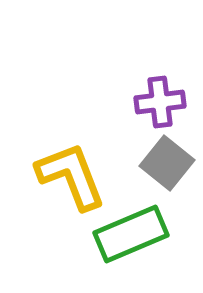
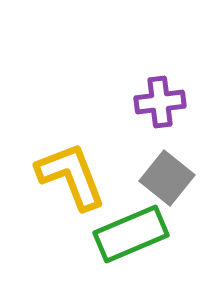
gray square: moved 15 px down
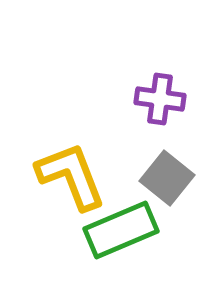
purple cross: moved 3 px up; rotated 15 degrees clockwise
green rectangle: moved 10 px left, 4 px up
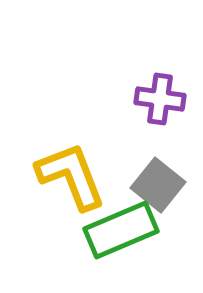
gray square: moved 9 px left, 7 px down
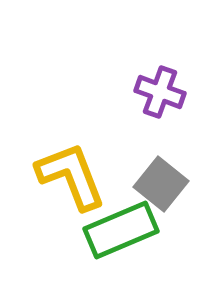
purple cross: moved 7 px up; rotated 12 degrees clockwise
gray square: moved 3 px right, 1 px up
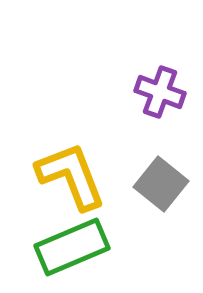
green rectangle: moved 49 px left, 17 px down
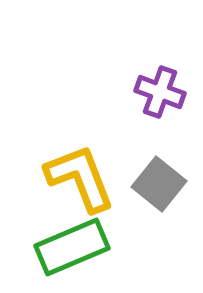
yellow L-shape: moved 9 px right, 2 px down
gray square: moved 2 px left
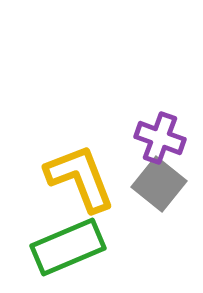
purple cross: moved 46 px down
green rectangle: moved 4 px left
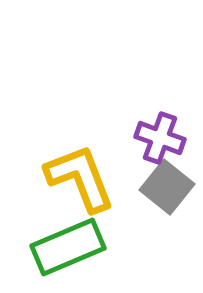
gray square: moved 8 px right, 3 px down
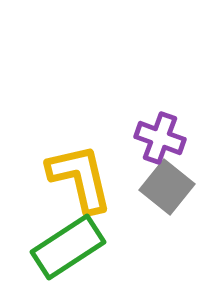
yellow L-shape: rotated 8 degrees clockwise
green rectangle: rotated 10 degrees counterclockwise
